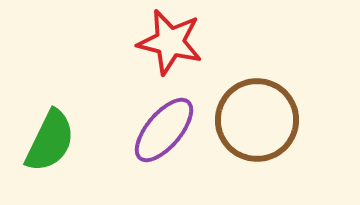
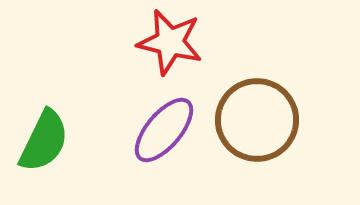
green semicircle: moved 6 px left
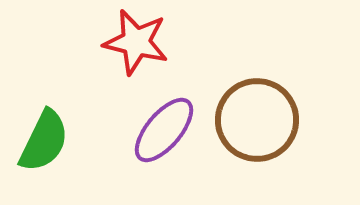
red star: moved 34 px left
